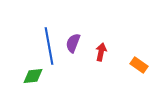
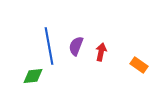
purple semicircle: moved 3 px right, 3 px down
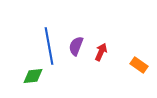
red arrow: rotated 12 degrees clockwise
